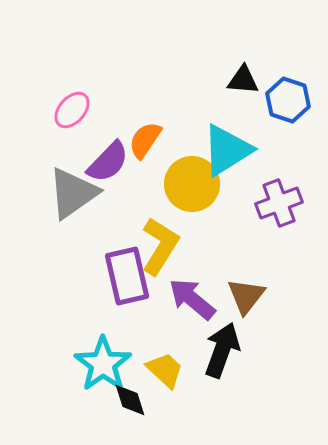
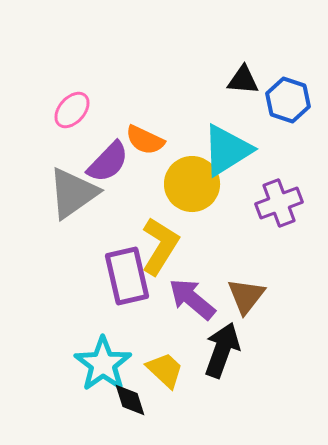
orange semicircle: rotated 99 degrees counterclockwise
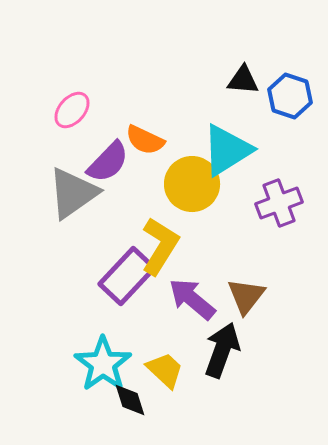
blue hexagon: moved 2 px right, 4 px up
purple rectangle: rotated 56 degrees clockwise
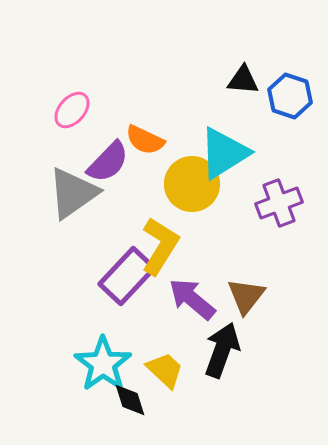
cyan triangle: moved 3 px left, 3 px down
